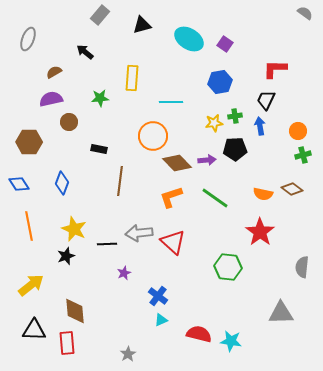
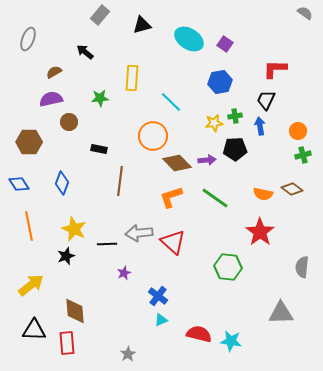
cyan line at (171, 102): rotated 45 degrees clockwise
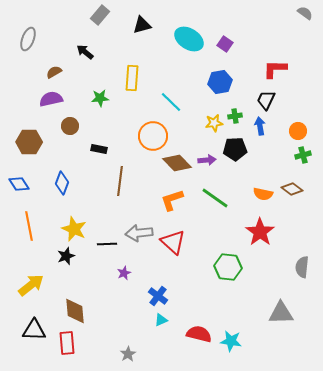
brown circle at (69, 122): moved 1 px right, 4 px down
orange L-shape at (171, 197): moved 1 px right, 3 px down
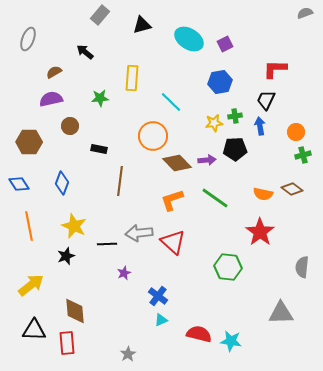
gray semicircle at (305, 13): rotated 56 degrees counterclockwise
purple square at (225, 44): rotated 28 degrees clockwise
orange circle at (298, 131): moved 2 px left, 1 px down
yellow star at (74, 229): moved 3 px up
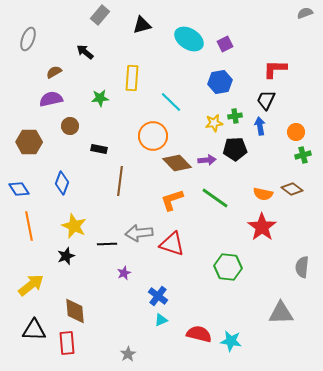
blue diamond at (19, 184): moved 5 px down
red star at (260, 232): moved 2 px right, 5 px up
red triangle at (173, 242): moved 1 px left, 2 px down; rotated 24 degrees counterclockwise
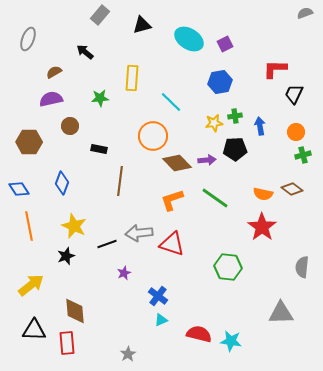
black trapezoid at (266, 100): moved 28 px right, 6 px up
black line at (107, 244): rotated 18 degrees counterclockwise
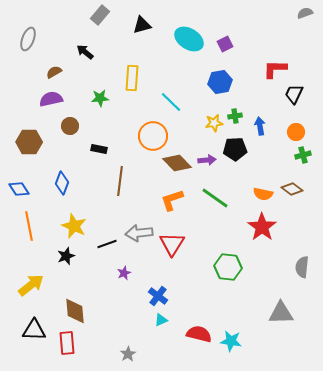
red triangle at (172, 244): rotated 44 degrees clockwise
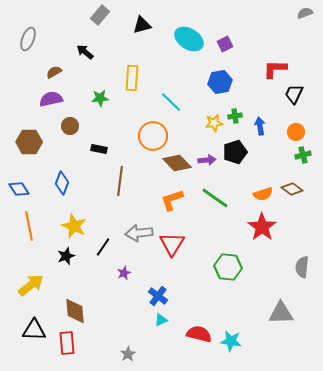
black pentagon at (235, 149): moved 3 px down; rotated 15 degrees counterclockwise
orange semicircle at (263, 194): rotated 30 degrees counterclockwise
black line at (107, 244): moved 4 px left, 3 px down; rotated 36 degrees counterclockwise
